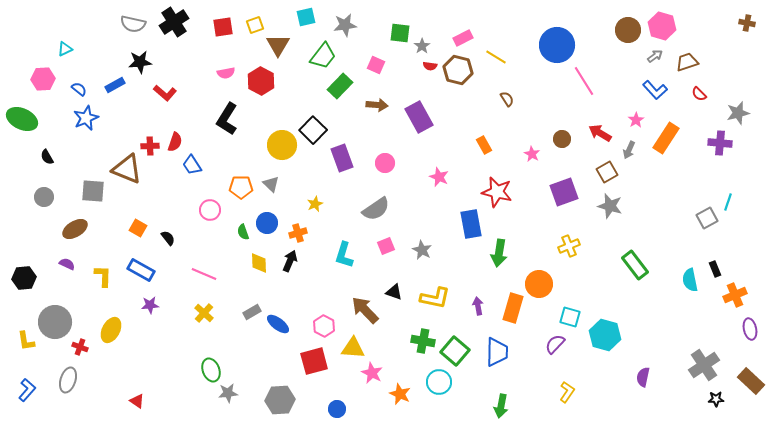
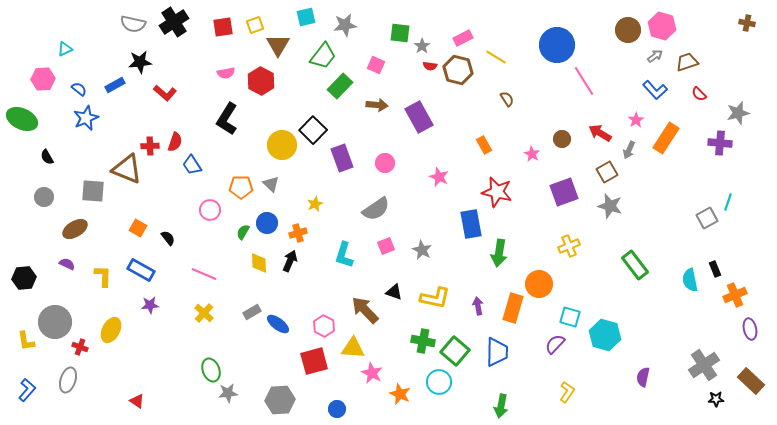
green semicircle at (243, 232): rotated 49 degrees clockwise
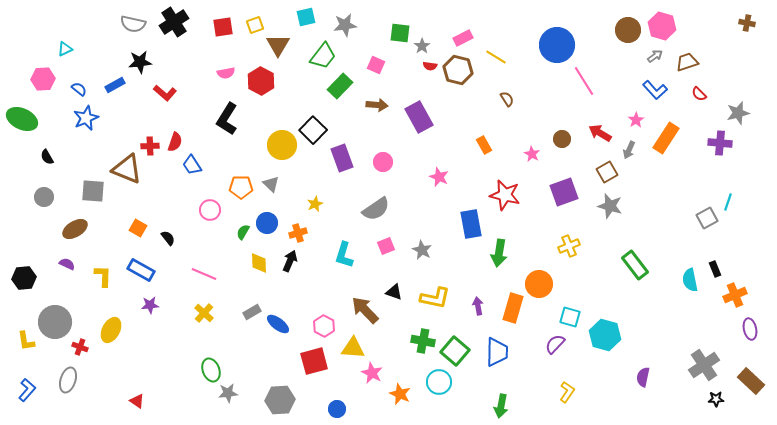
pink circle at (385, 163): moved 2 px left, 1 px up
red star at (497, 192): moved 8 px right, 3 px down
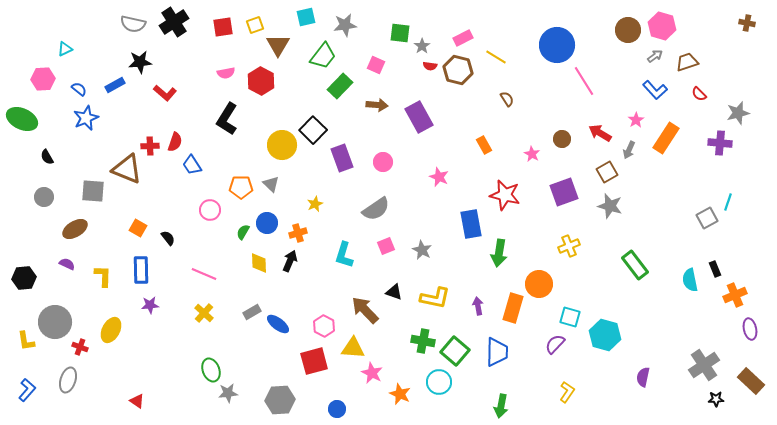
blue rectangle at (141, 270): rotated 60 degrees clockwise
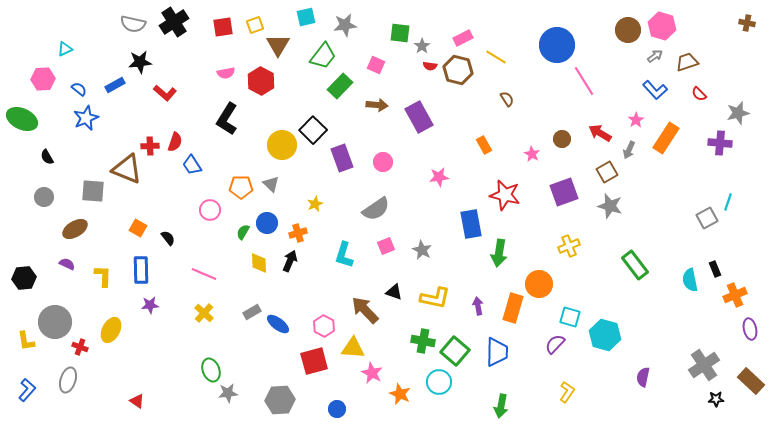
pink star at (439, 177): rotated 30 degrees counterclockwise
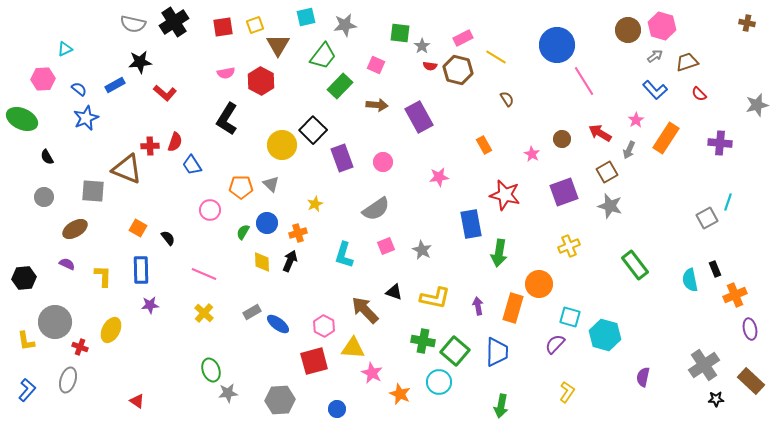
gray star at (738, 113): moved 19 px right, 8 px up
yellow diamond at (259, 263): moved 3 px right, 1 px up
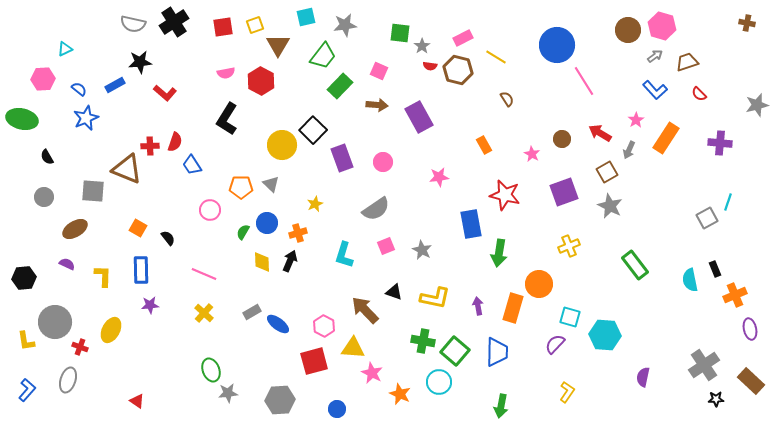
pink square at (376, 65): moved 3 px right, 6 px down
green ellipse at (22, 119): rotated 12 degrees counterclockwise
gray star at (610, 206): rotated 10 degrees clockwise
cyan hexagon at (605, 335): rotated 12 degrees counterclockwise
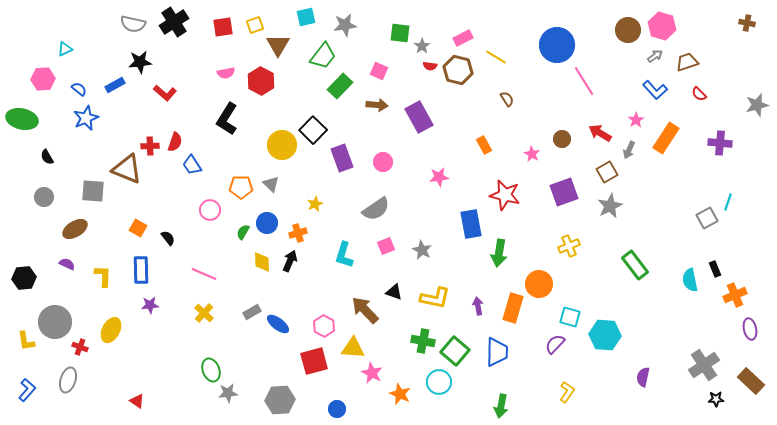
gray star at (610, 206): rotated 20 degrees clockwise
